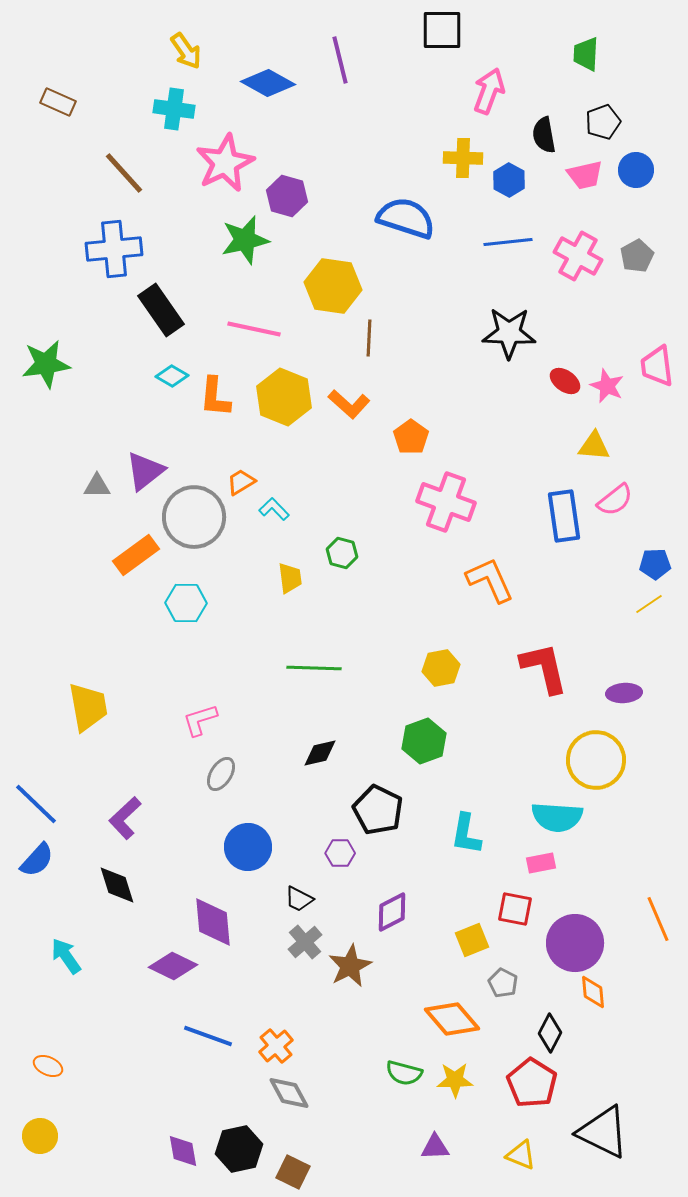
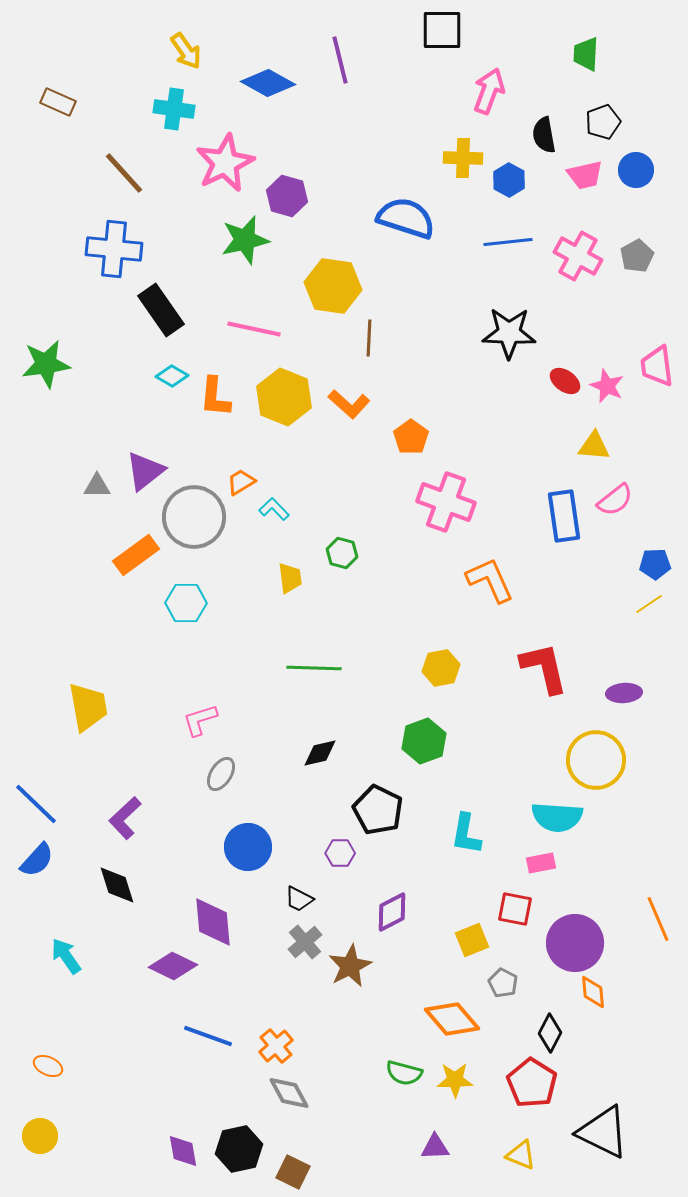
blue cross at (114, 249): rotated 12 degrees clockwise
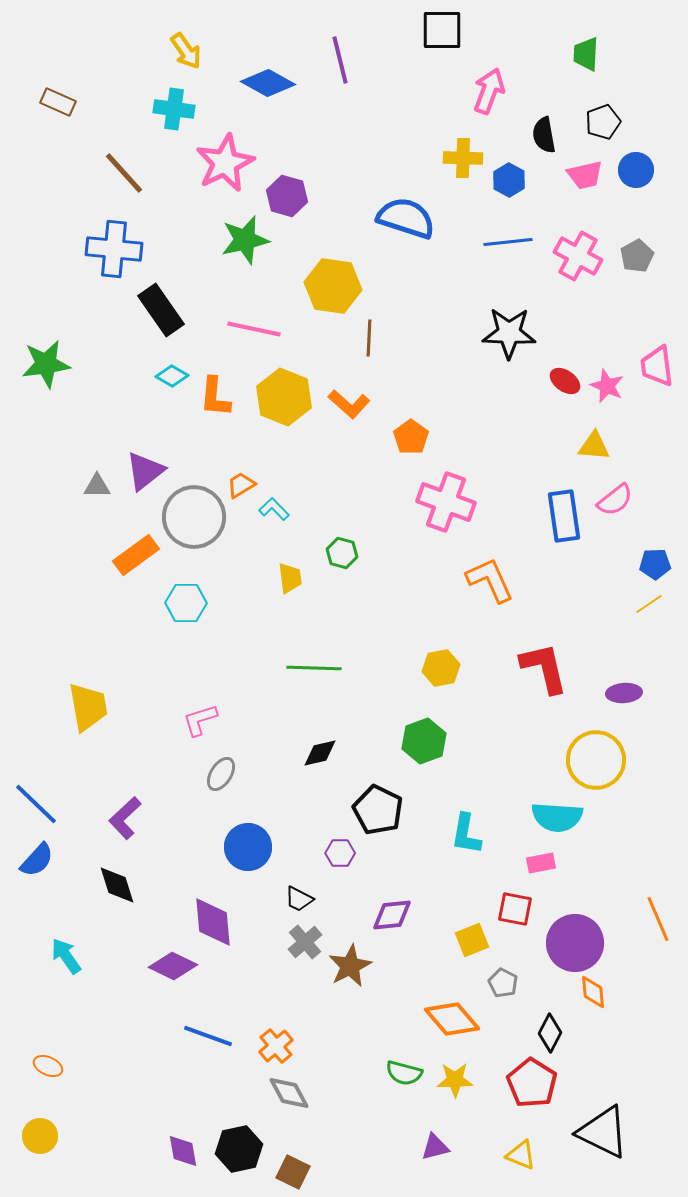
orange trapezoid at (241, 482): moved 3 px down
purple diamond at (392, 912): moved 3 px down; rotated 21 degrees clockwise
purple triangle at (435, 1147): rotated 12 degrees counterclockwise
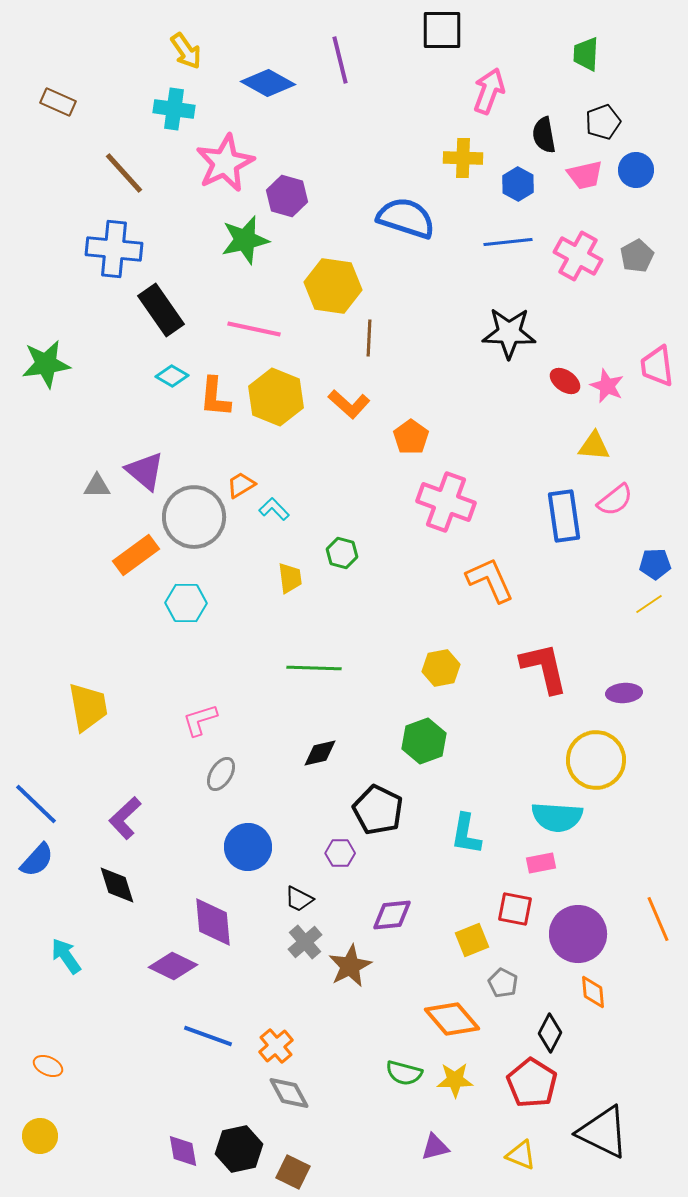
blue hexagon at (509, 180): moved 9 px right, 4 px down
yellow hexagon at (284, 397): moved 8 px left
purple triangle at (145, 471): rotated 42 degrees counterclockwise
purple circle at (575, 943): moved 3 px right, 9 px up
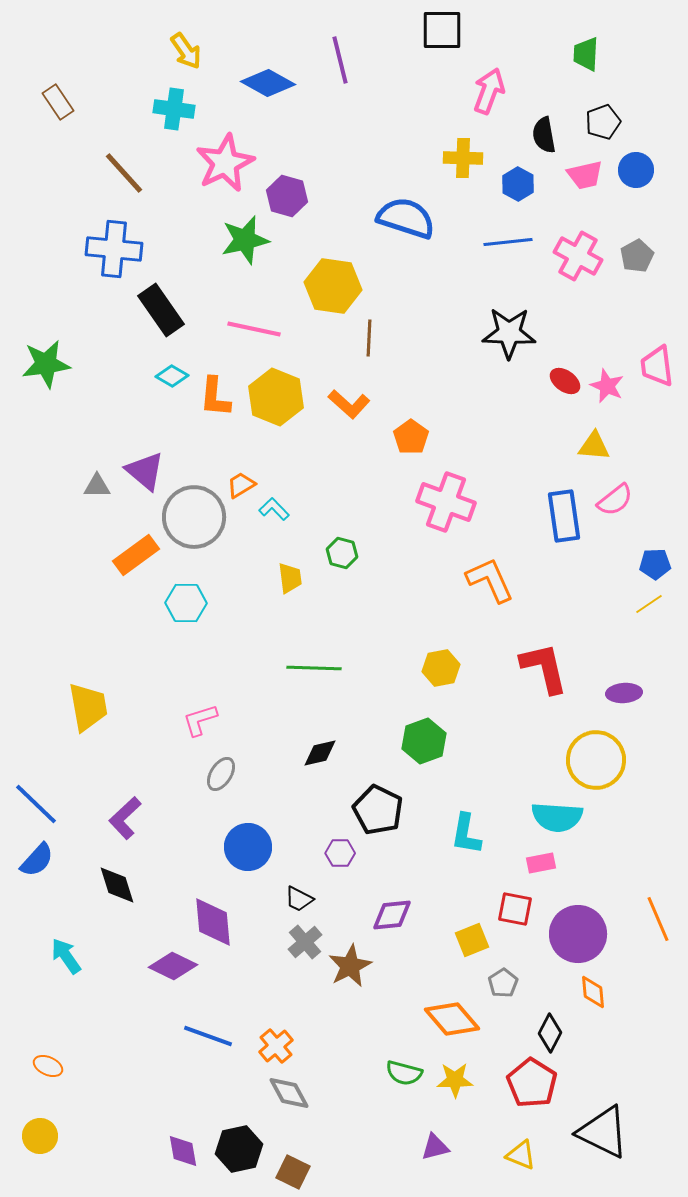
brown rectangle at (58, 102): rotated 32 degrees clockwise
gray pentagon at (503, 983): rotated 12 degrees clockwise
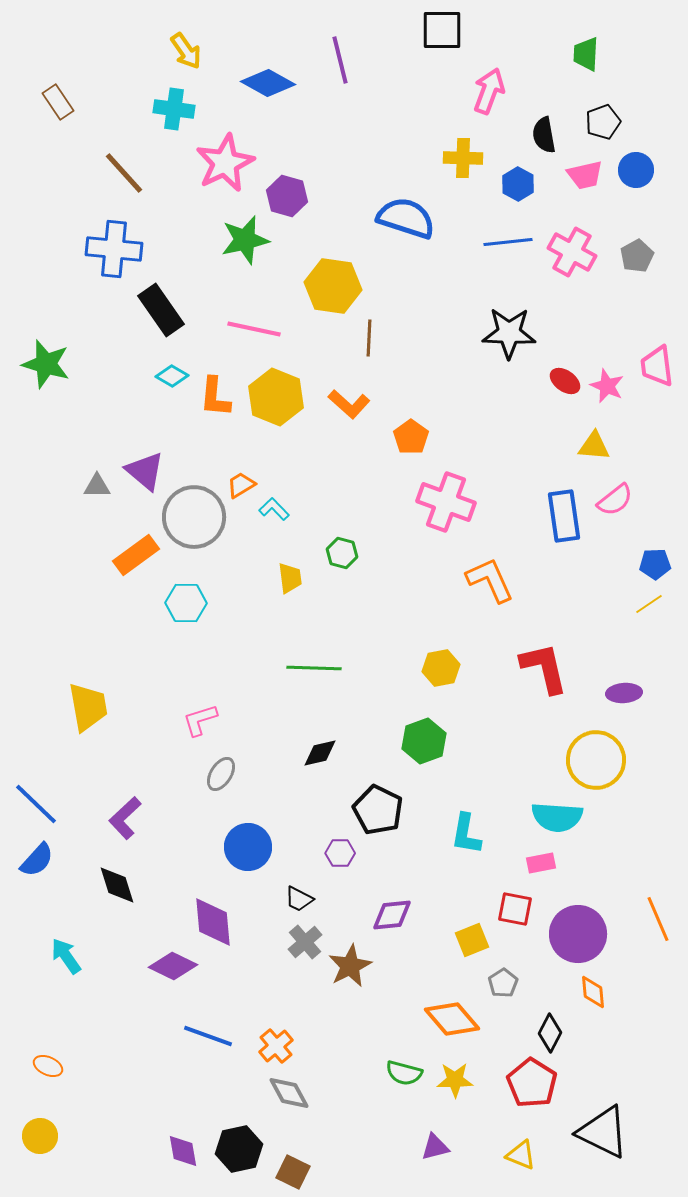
pink cross at (578, 256): moved 6 px left, 4 px up
green star at (46, 364): rotated 24 degrees clockwise
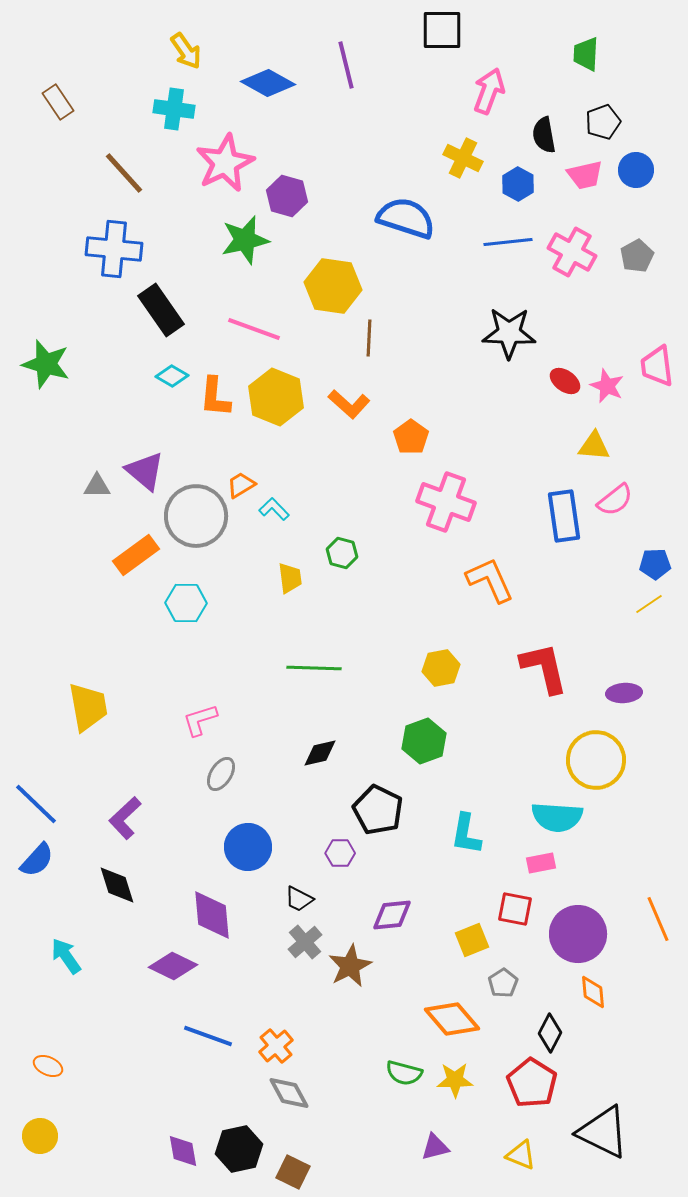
purple line at (340, 60): moved 6 px right, 5 px down
yellow cross at (463, 158): rotated 24 degrees clockwise
pink line at (254, 329): rotated 8 degrees clockwise
gray circle at (194, 517): moved 2 px right, 1 px up
purple diamond at (213, 922): moved 1 px left, 7 px up
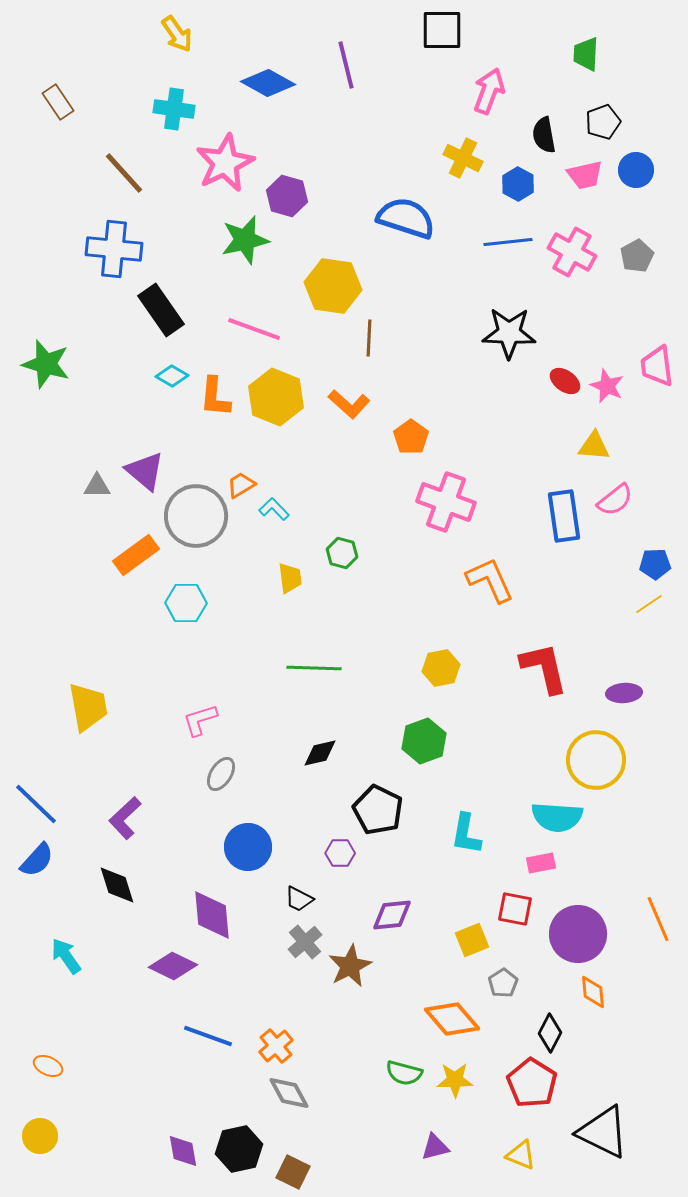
yellow arrow at (186, 51): moved 9 px left, 17 px up
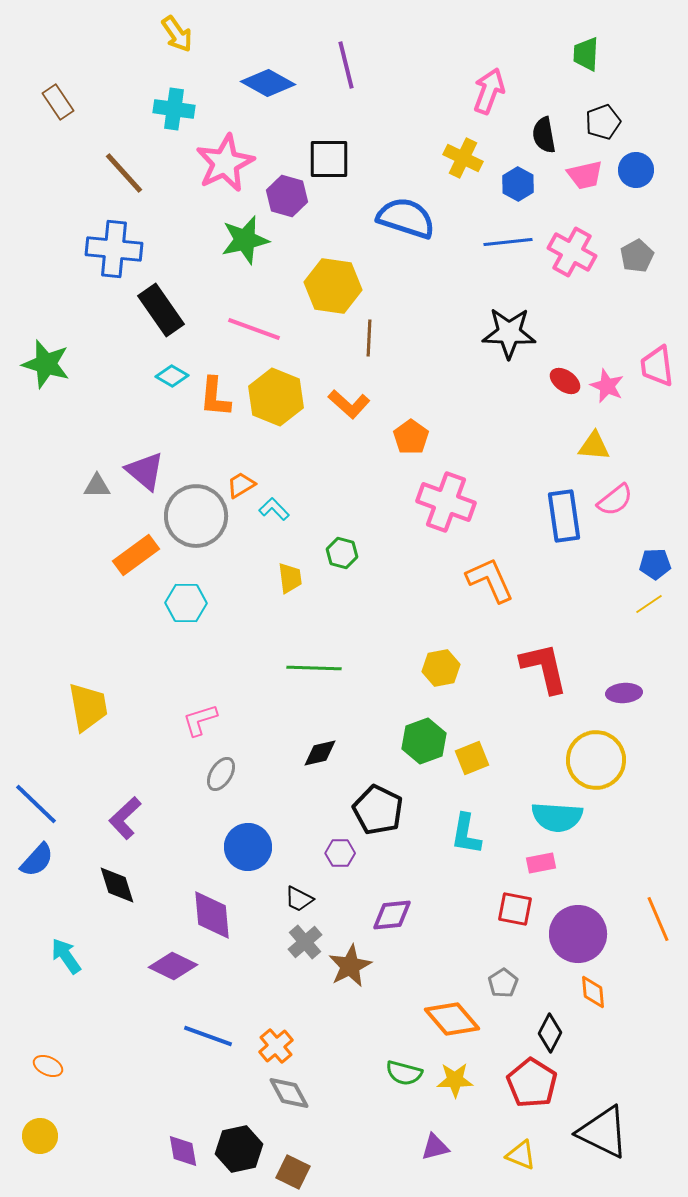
black square at (442, 30): moved 113 px left, 129 px down
yellow square at (472, 940): moved 182 px up
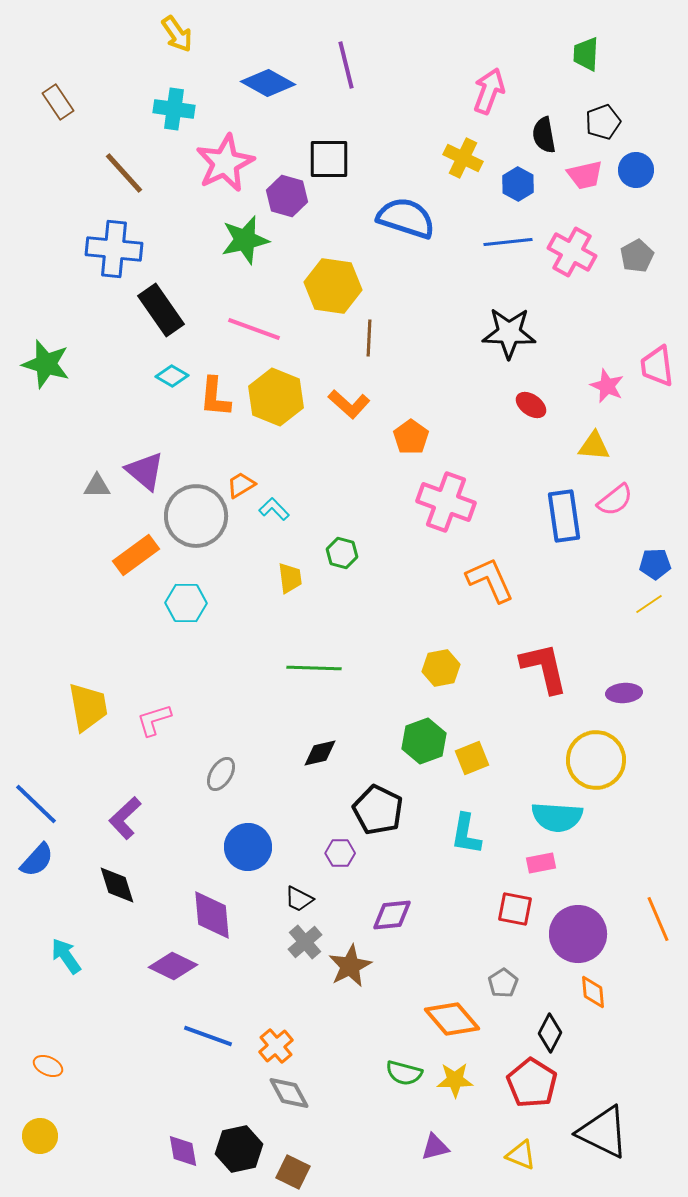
red ellipse at (565, 381): moved 34 px left, 24 px down
pink L-shape at (200, 720): moved 46 px left
